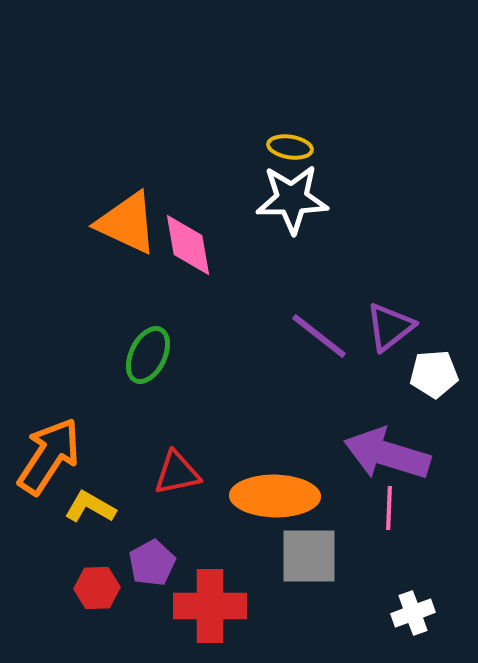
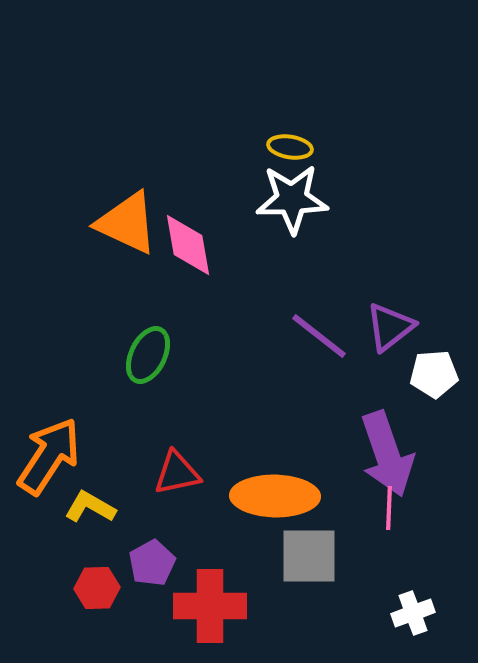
purple arrow: rotated 126 degrees counterclockwise
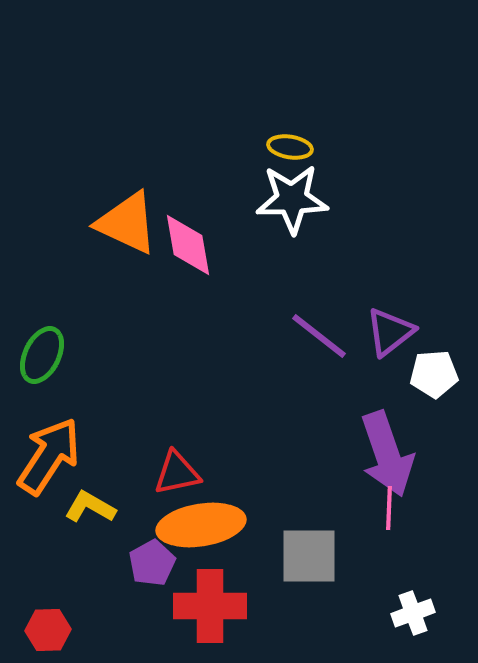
purple triangle: moved 5 px down
green ellipse: moved 106 px left
orange ellipse: moved 74 px left, 29 px down; rotated 10 degrees counterclockwise
red hexagon: moved 49 px left, 42 px down
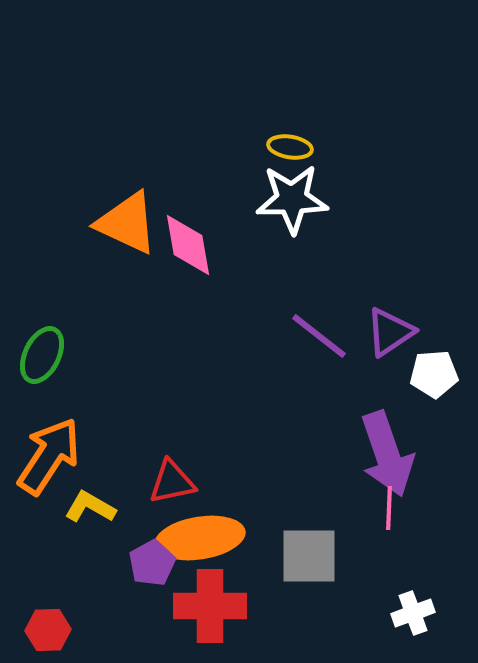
purple triangle: rotated 4 degrees clockwise
red triangle: moved 5 px left, 9 px down
orange ellipse: moved 1 px left, 13 px down
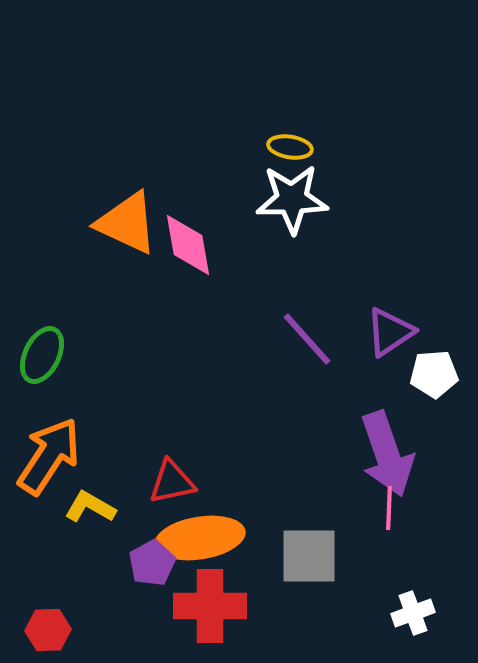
purple line: moved 12 px left, 3 px down; rotated 10 degrees clockwise
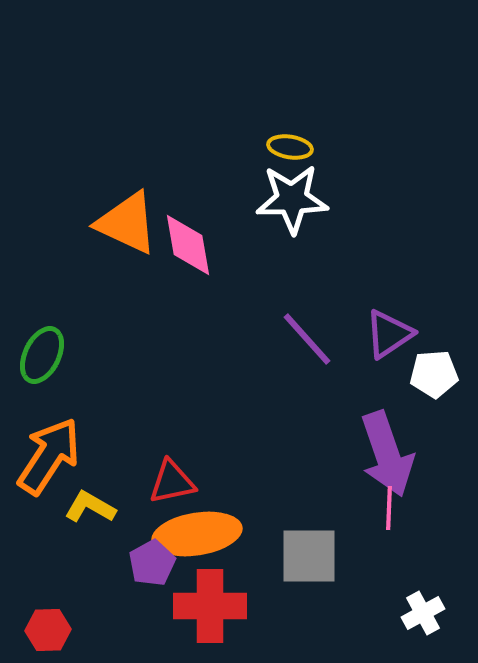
purple triangle: moved 1 px left, 2 px down
orange ellipse: moved 3 px left, 4 px up
white cross: moved 10 px right; rotated 9 degrees counterclockwise
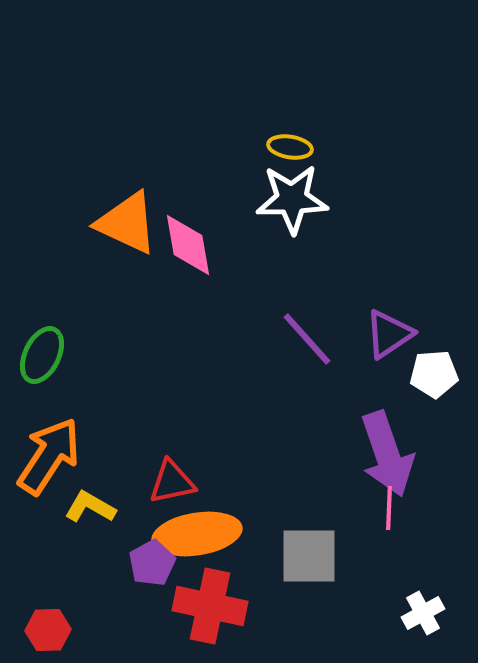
red cross: rotated 12 degrees clockwise
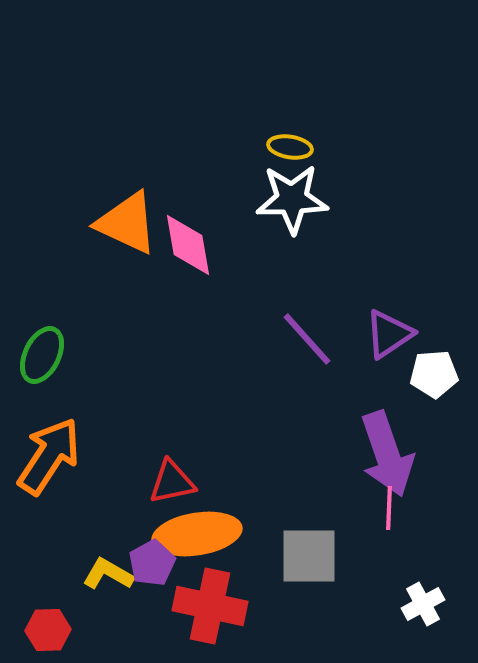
yellow L-shape: moved 18 px right, 67 px down
white cross: moved 9 px up
